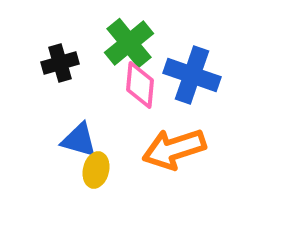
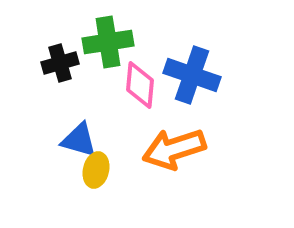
green cross: moved 21 px left, 1 px up; rotated 30 degrees clockwise
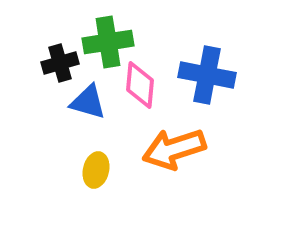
blue cross: moved 15 px right; rotated 8 degrees counterclockwise
blue triangle: moved 9 px right, 38 px up
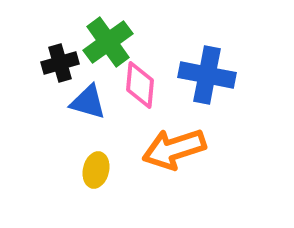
green cross: rotated 27 degrees counterclockwise
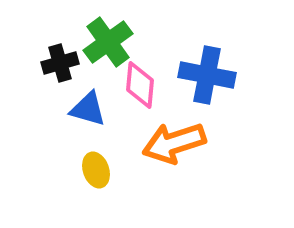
blue triangle: moved 7 px down
orange arrow: moved 6 px up
yellow ellipse: rotated 32 degrees counterclockwise
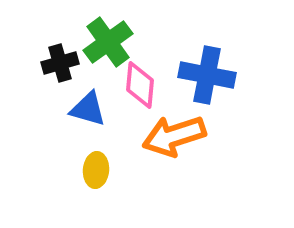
orange arrow: moved 7 px up
yellow ellipse: rotated 24 degrees clockwise
